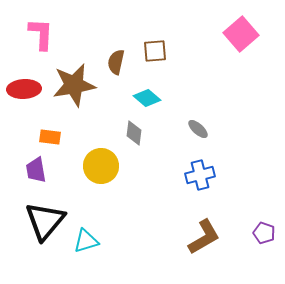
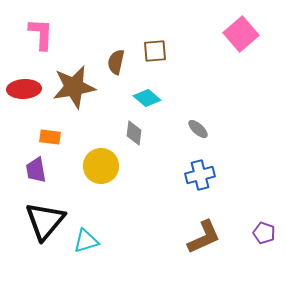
brown star: moved 2 px down
brown L-shape: rotated 6 degrees clockwise
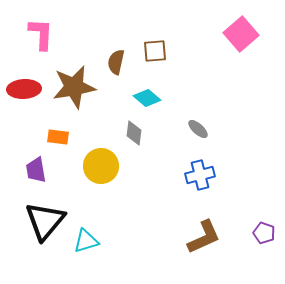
orange rectangle: moved 8 px right
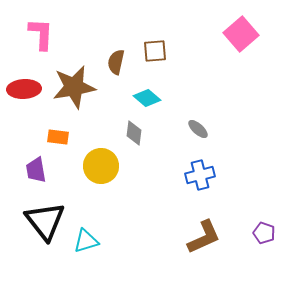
black triangle: rotated 18 degrees counterclockwise
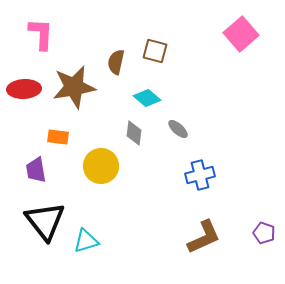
brown square: rotated 20 degrees clockwise
gray ellipse: moved 20 px left
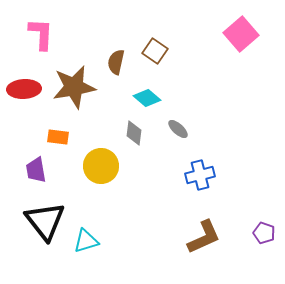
brown square: rotated 20 degrees clockwise
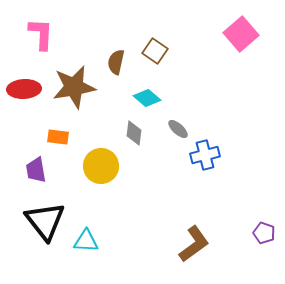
blue cross: moved 5 px right, 20 px up
brown L-shape: moved 10 px left, 7 px down; rotated 12 degrees counterclockwise
cyan triangle: rotated 20 degrees clockwise
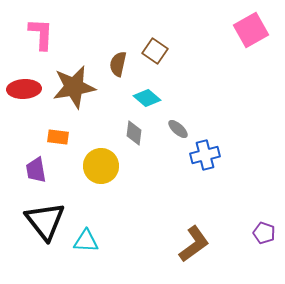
pink square: moved 10 px right, 4 px up; rotated 12 degrees clockwise
brown semicircle: moved 2 px right, 2 px down
